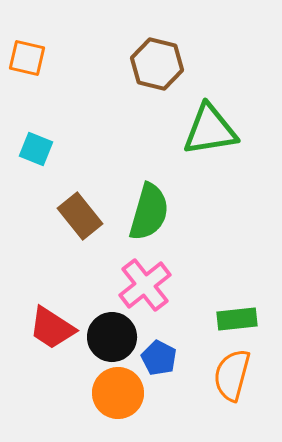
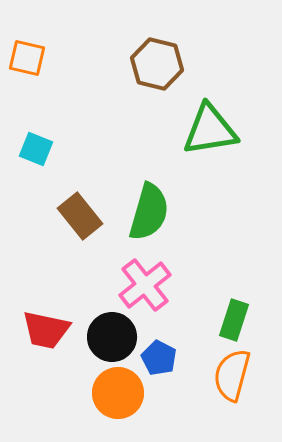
green rectangle: moved 3 px left, 1 px down; rotated 66 degrees counterclockwise
red trapezoid: moved 6 px left, 2 px down; rotated 21 degrees counterclockwise
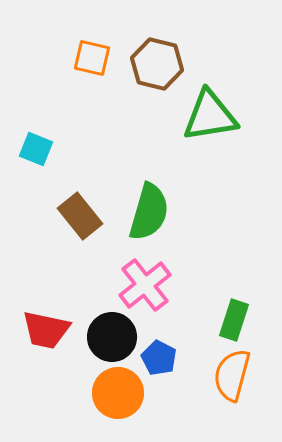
orange square: moved 65 px right
green triangle: moved 14 px up
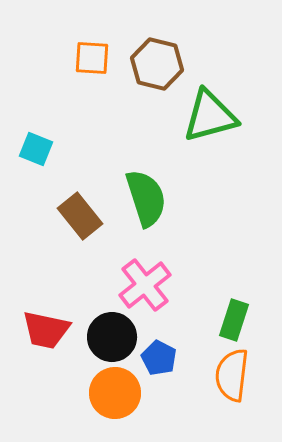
orange square: rotated 9 degrees counterclockwise
green triangle: rotated 6 degrees counterclockwise
green semicircle: moved 3 px left, 14 px up; rotated 34 degrees counterclockwise
orange semicircle: rotated 8 degrees counterclockwise
orange circle: moved 3 px left
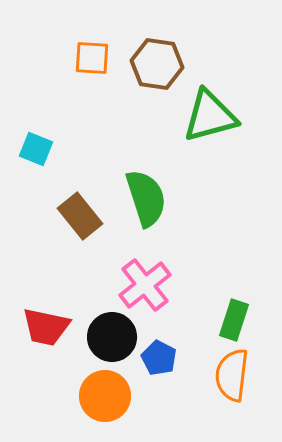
brown hexagon: rotated 6 degrees counterclockwise
red trapezoid: moved 3 px up
orange circle: moved 10 px left, 3 px down
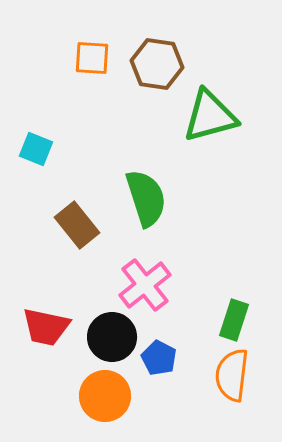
brown rectangle: moved 3 px left, 9 px down
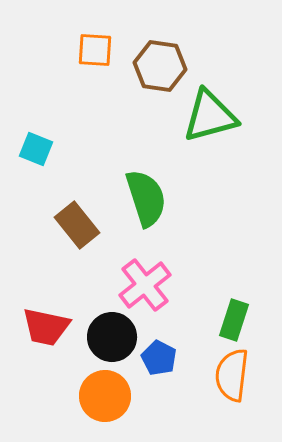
orange square: moved 3 px right, 8 px up
brown hexagon: moved 3 px right, 2 px down
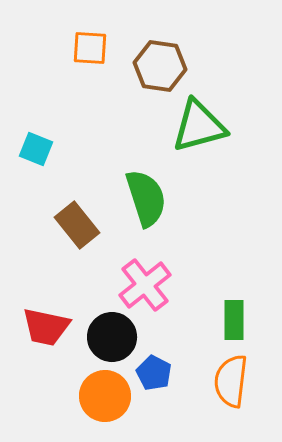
orange square: moved 5 px left, 2 px up
green triangle: moved 11 px left, 10 px down
green rectangle: rotated 18 degrees counterclockwise
blue pentagon: moved 5 px left, 15 px down
orange semicircle: moved 1 px left, 6 px down
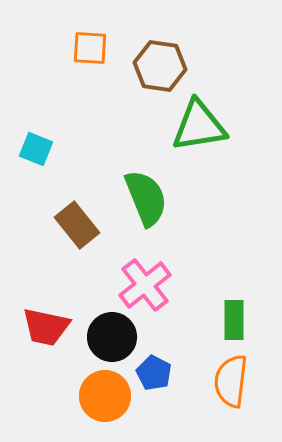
green triangle: rotated 6 degrees clockwise
green semicircle: rotated 4 degrees counterclockwise
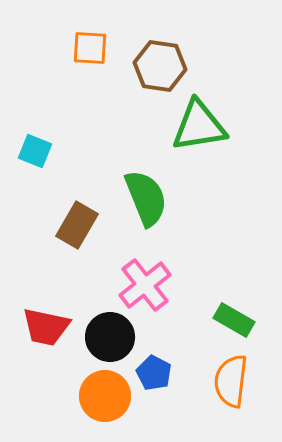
cyan square: moved 1 px left, 2 px down
brown rectangle: rotated 69 degrees clockwise
green rectangle: rotated 60 degrees counterclockwise
black circle: moved 2 px left
